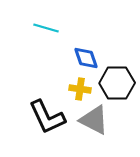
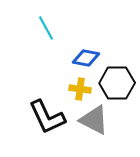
cyan line: rotated 45 degrees clockwise
blue diamond: rotated 60 degrees counterclockwise
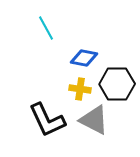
blue diamond: moved 2 px left
black hexagon: moved 1 px down
black L-shape: moved 3 px down
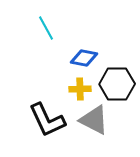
yellow cross: rotated 10 degrees counterclockwise
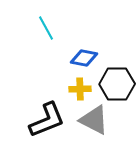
black L-shape: rotated 87 degrees counterclockwise
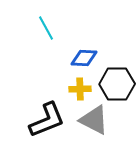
blue diamond: rotated 8 degrees counterclockwise
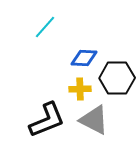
cyan line: moved 1 px left, 1 px up; rotated 70 degrees clockwise
black hexagon: moved 6 px up
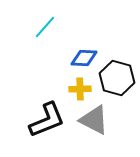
black hexagon: rotated 16 degrees clockwise
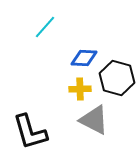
black L-shape: moved 17 px left, 12 px down; rotated 96 degrees clockwise
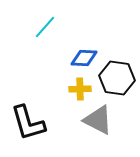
black hexagon: rotated 8 degrees counterclockwise
gray triangle: moved 4 px right
black L-shape: moved 2 px left, 9 px up
